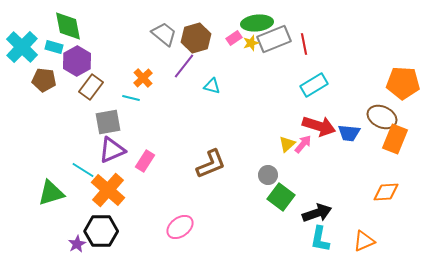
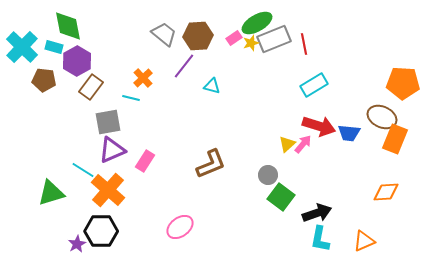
green ellipse at (257, 23): rotated 24 degrees counterclockwise
brown hexagon at (196, 38): moved 2 px right, 2 px up; rotated 12 degrees clockwise
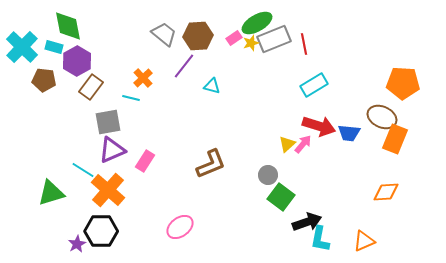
black arrow at (317, 213): moved 10 px left, 9 px down
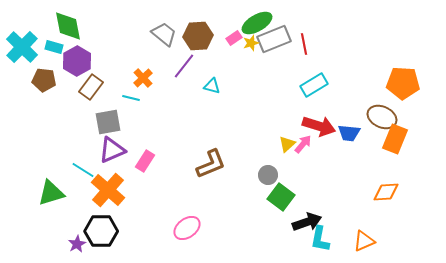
pink ellipse at (180, 227): moved 7 px right, 1 px down
